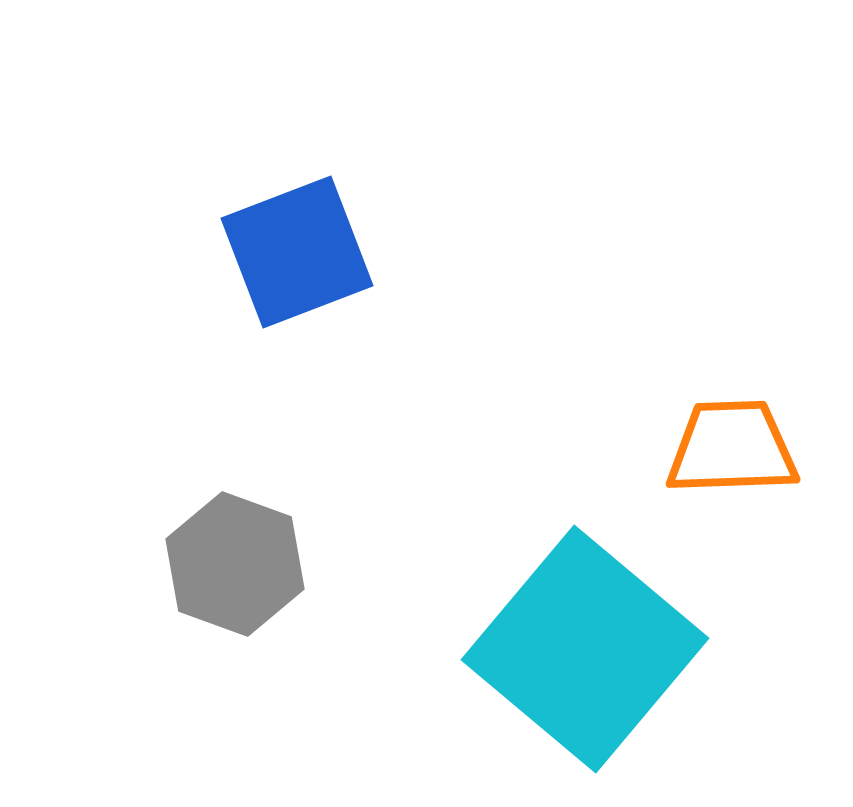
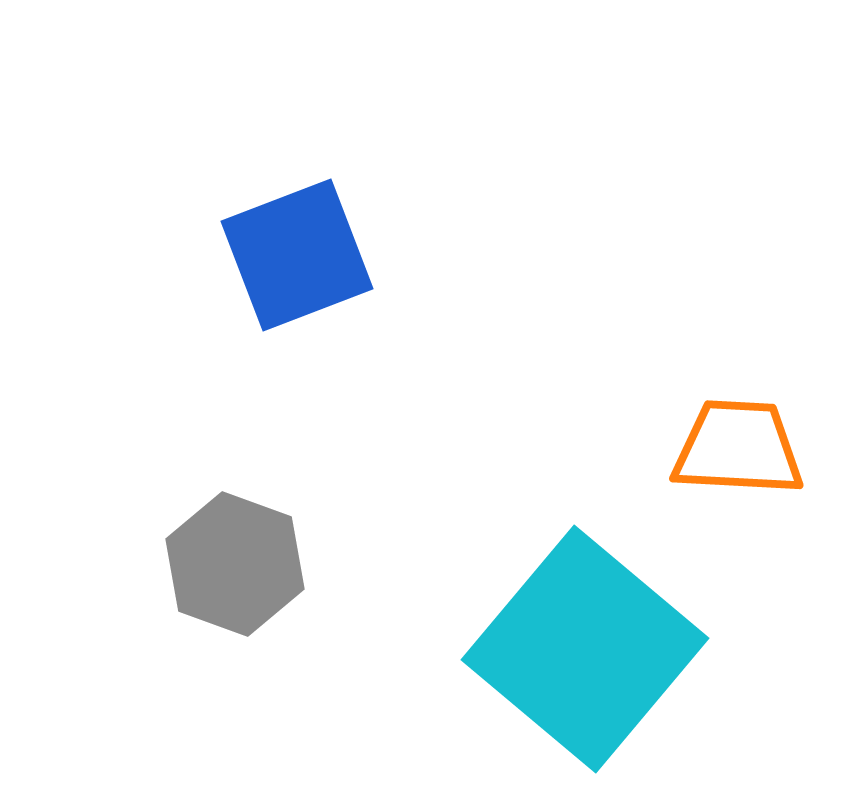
blue square: moved 3 px down
orange trapezoid: moved 6 px right; rotated 5 degrees clockwise
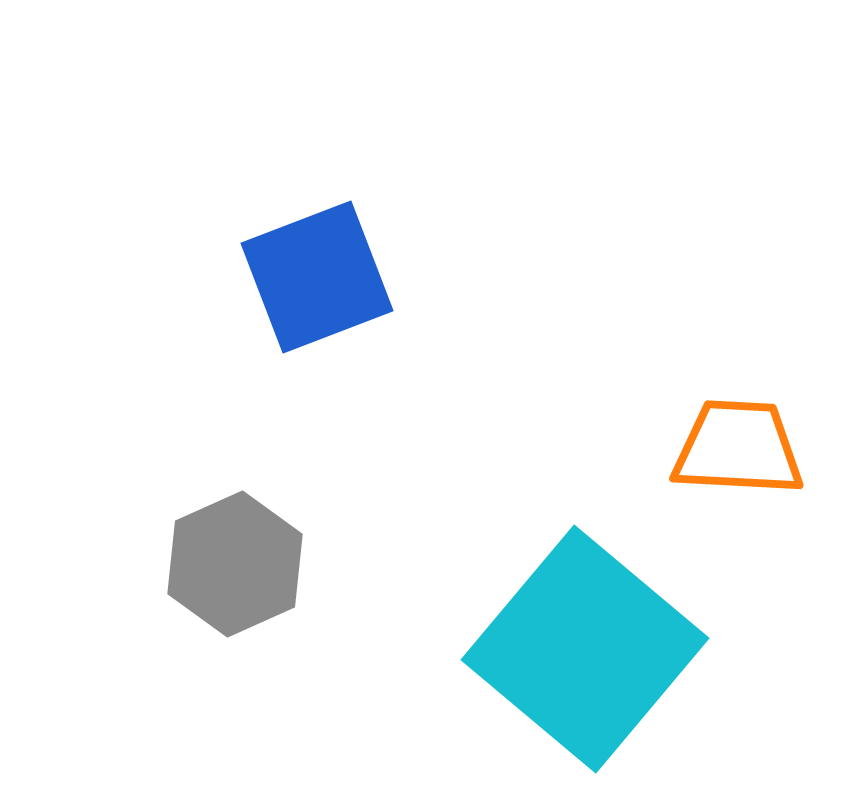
blue square: moved 20 px right, 22 px down
gray hexagon: rotated 16 degrees clockwise
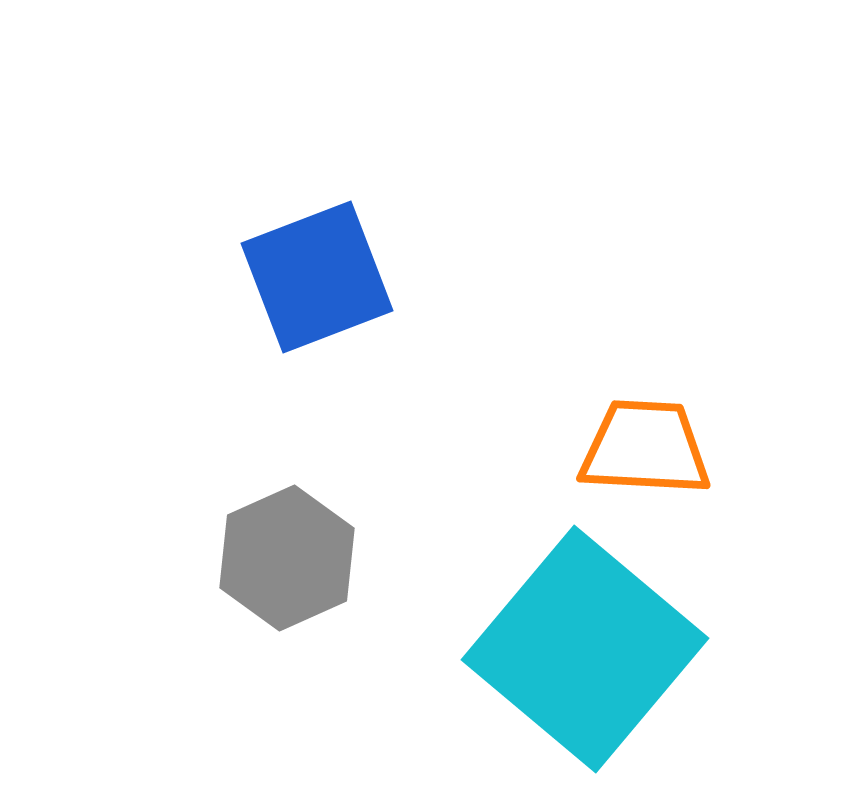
orange trapezoid: moved 93 px left
gray hexagon: moved 52 px right, 6 px up
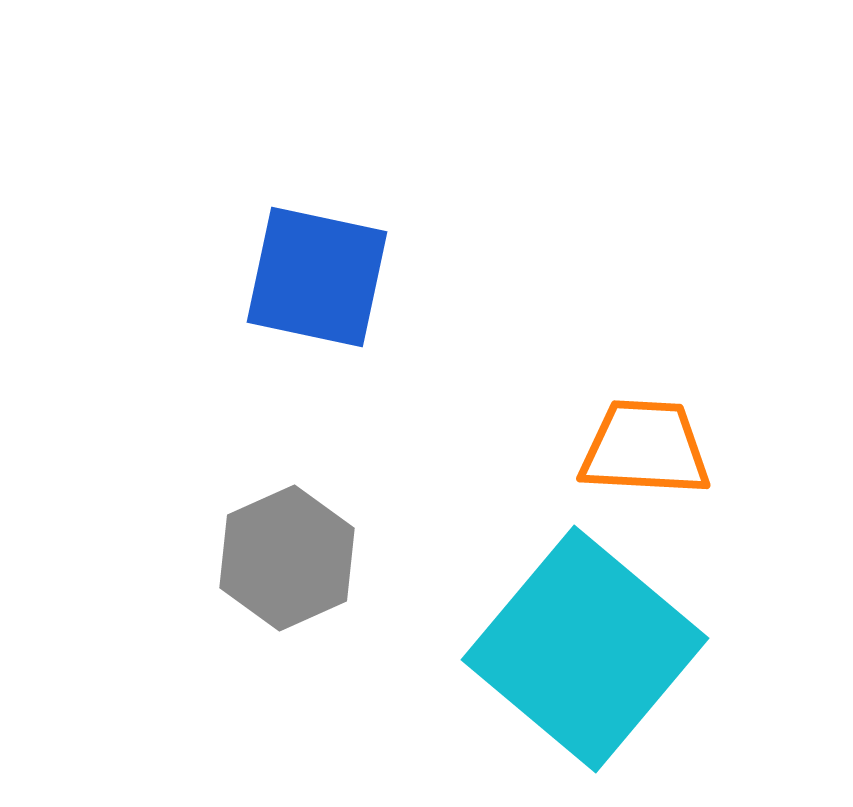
blue square: rotated 33 degrees clockwise
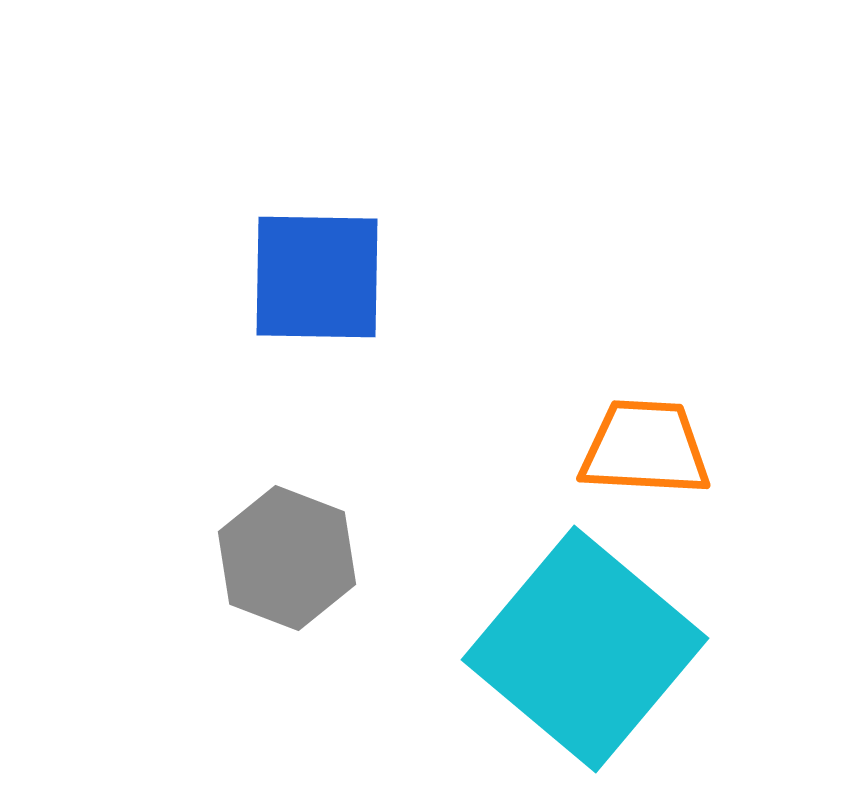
blue square: rotated 11 degrees counterclockwise
gray hexagon: rotated 15 degrees counterclockwise
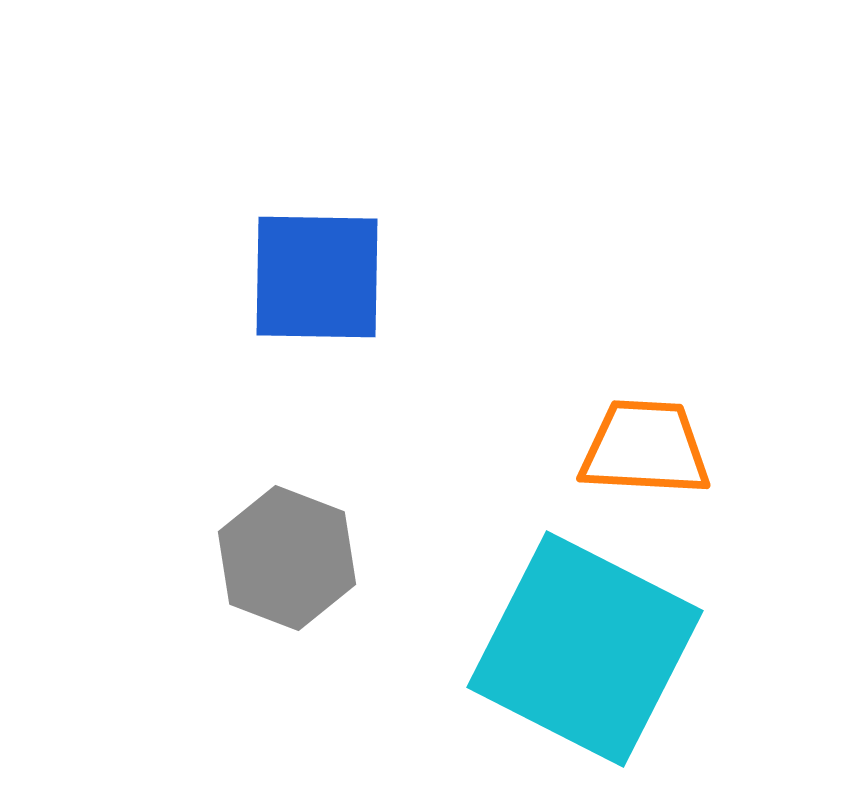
cyan square: rotated 13 degrees counterclockwise
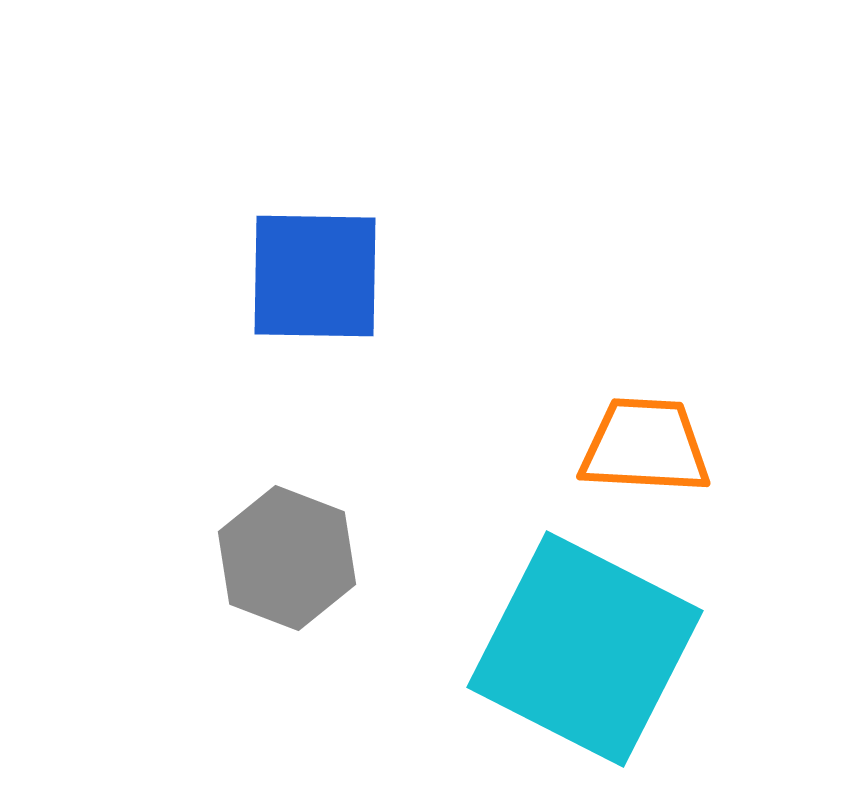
blue square: moved 2 px left, 1 px up
orange trapezoid: moved 2 px up
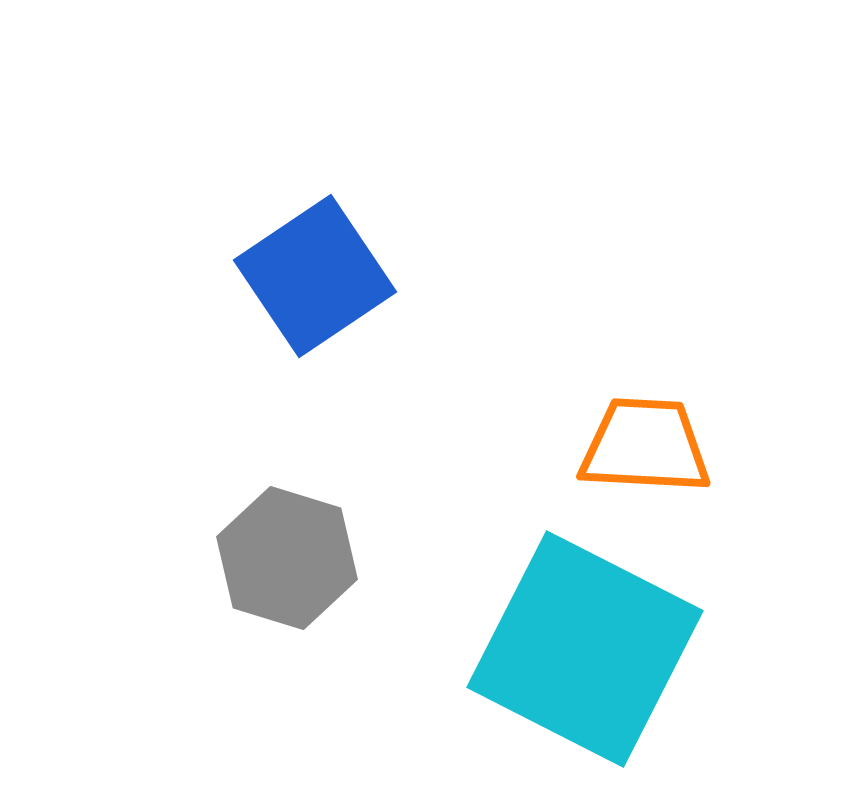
blue square: rotated 35 degrees counterclockwise
gray hexagon: rotated 4 degrees counterclockwise
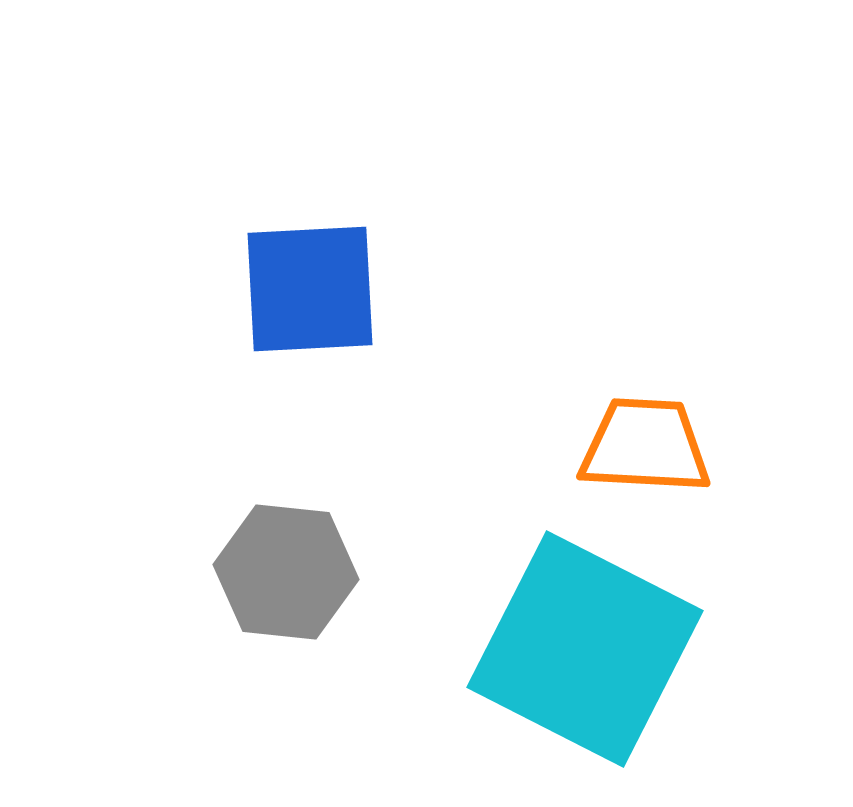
blue square: moved 5 px left, 13 px down; rotated 31 degrees clockwise
gray hexagon: moved 1 px left, 14 px down; rotated 11 degrees counterclockwise
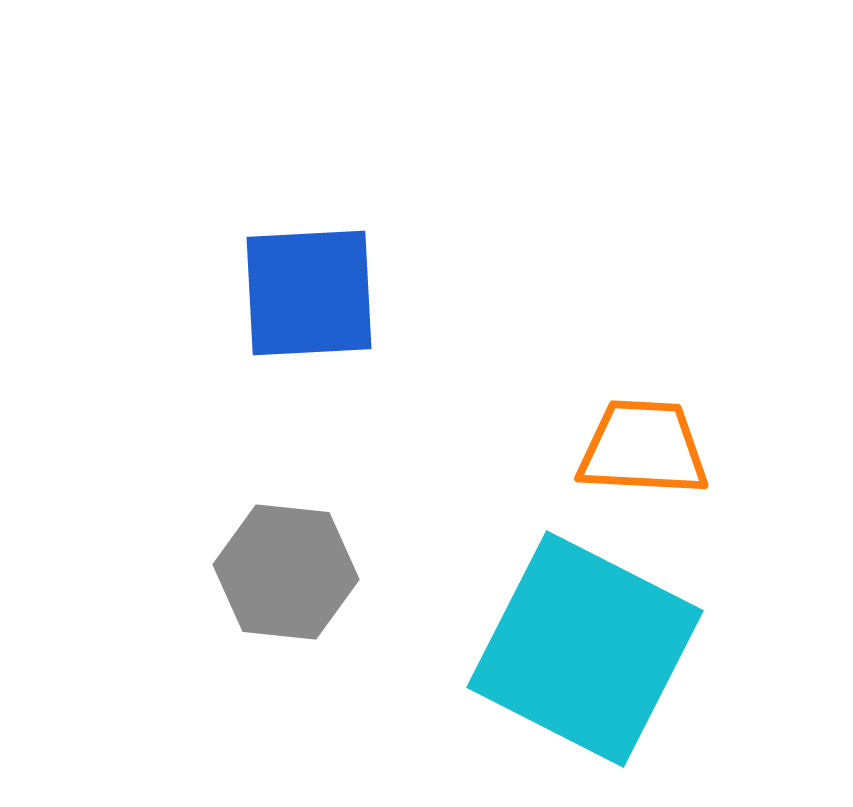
blue square: moved 1 px left, 4 px down
orange trapezoid: moved 2 px left, 2 px down
